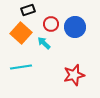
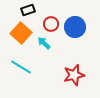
cyan line: rotated 40 degrees clockwise
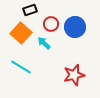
black rectangle: moved 2 px right
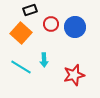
cyan arrow: moved 17 px down; rotated 136 degrees counterclockwise
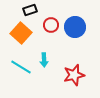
red circle: moved 1 px down
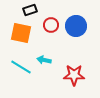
blue circle: moved 1 px right, 1 px up
orange square: rotated 30 degrees counterclockwise
cyan arrow: rotated 104 degrees clockwise
red star: rotated 15 degrees clockwise
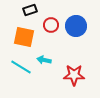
orange square: moved 3 px right, 4 px down
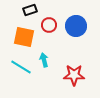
red circle: moved 2 px left
cyan arrow: rotated 64 degrees clockwise
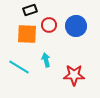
orange square: moved 3 px right, 3 px up; rotated 10 degrees counterclockwise
cyan arrow: moved 2 px right
cyan line: moved 2 px left
